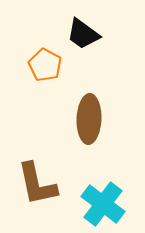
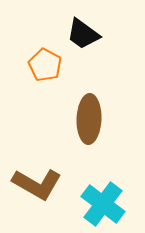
brown L-shape: rotated 48 degrees counterclockwise
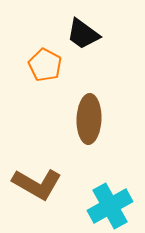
cyan cross: moved 7 px right, 2 px down; rotated 24 degrees clockwise
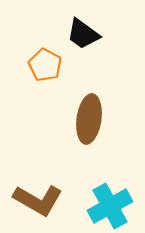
brown ellipse: rotated 6 degrees clockwise
brown L-shape: moved 1 px right, 16 px down
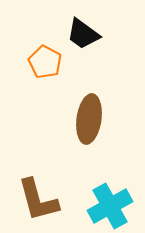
orange pentagon: moved 3 px up
brown L-shape: rotated 45 degrees clockwise
